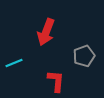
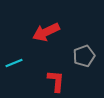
red arrow: rotated 44 degrees clockwise
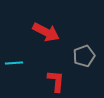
red arrow: rotated 128 degrees counterclockwise
cyan line: rotated 18 degrees clockwise
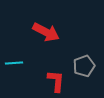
gray pentagon: moved 10 px down
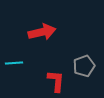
red arrow: moved 4 px left; rotated 40 degrees counterclockwise
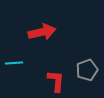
gray pentagon: moved 3 px right, 4 px down
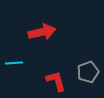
gray pentagon: moved 1 px right, 2 px down
red L-shape: rotated 20 degrees counterclockwise
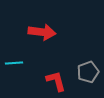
red arrow: rotated 20 degrees clockwise
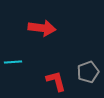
red arrow: moved 4 px up
cyan line: moved 1 px left, 1 px up
